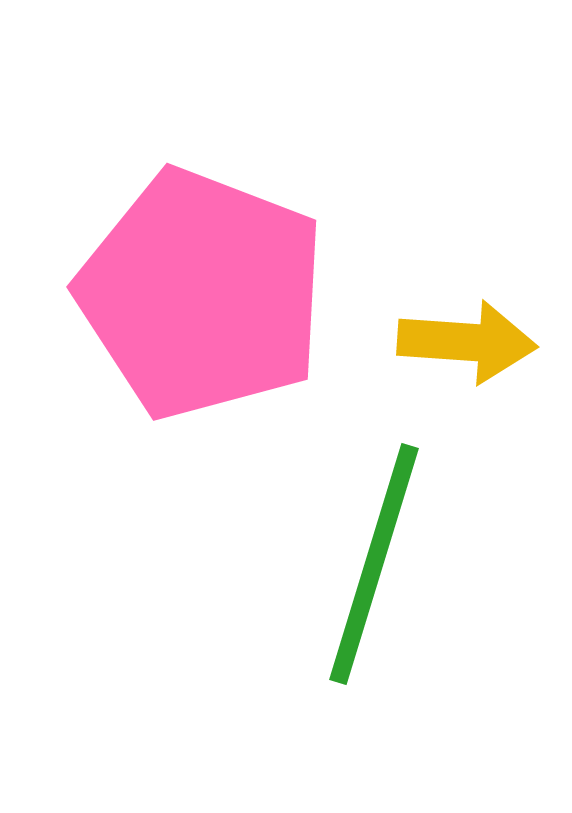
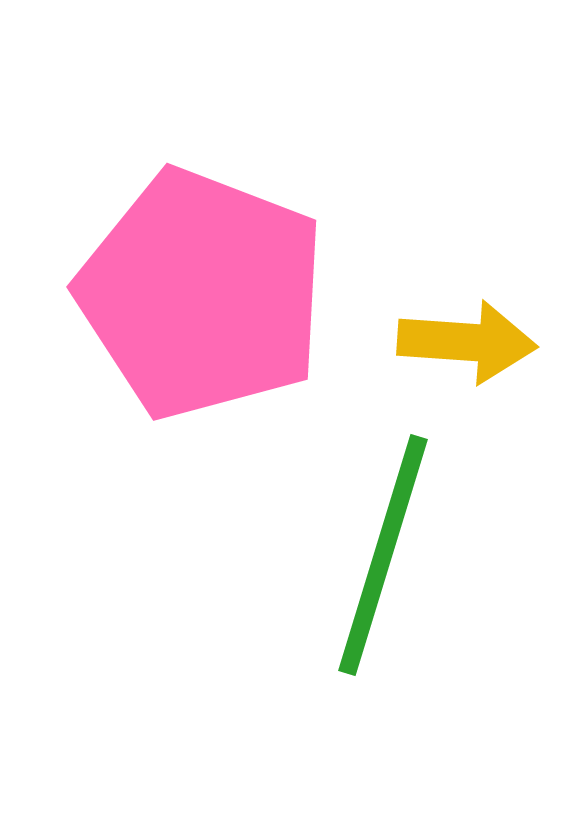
green line: moved 9 px right, 9 px up
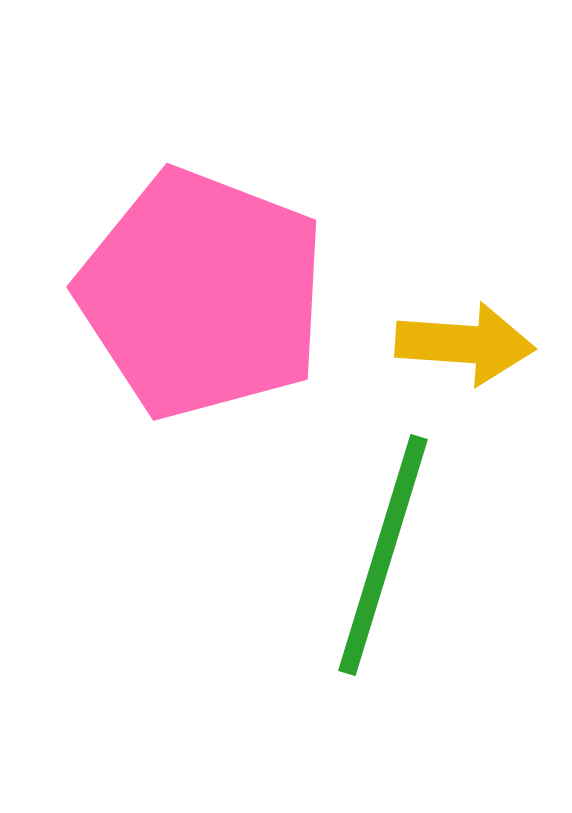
yellow arrow: moved 2 px left, 2 px down
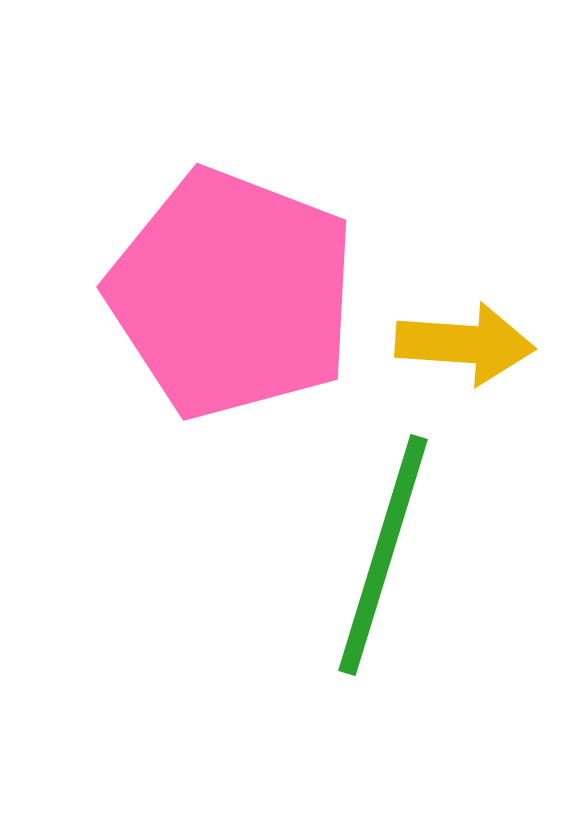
pink pentagon: moved 30 px right
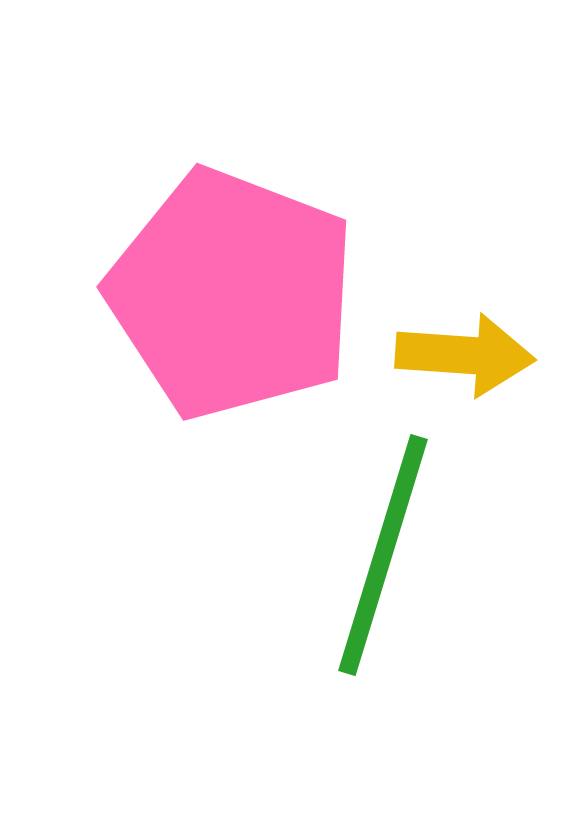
yellow arrow: moved 11 px down
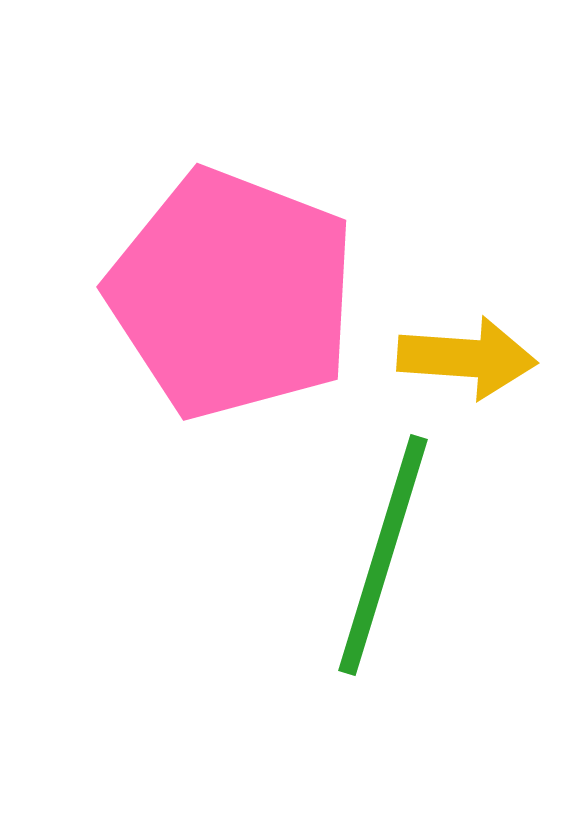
yellow arrow: moved 2 px right, 3 px down
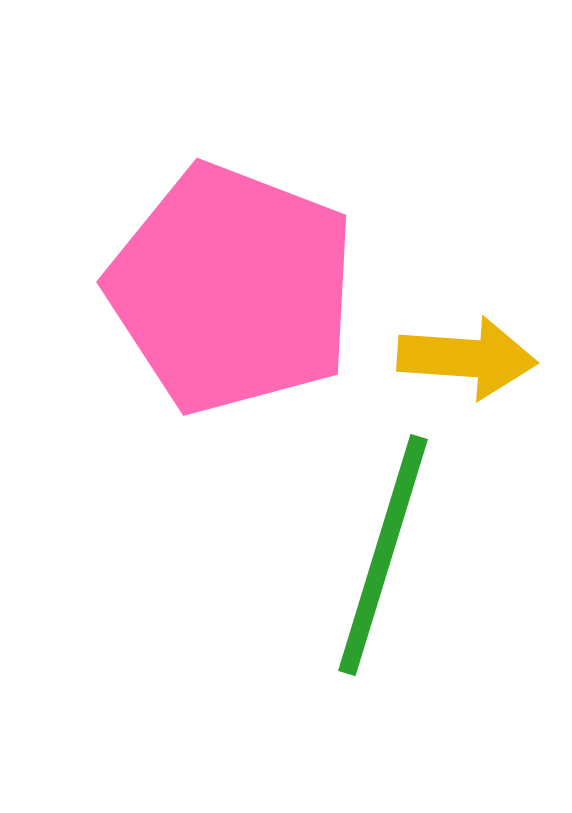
pink pentagon: moved 5 px up
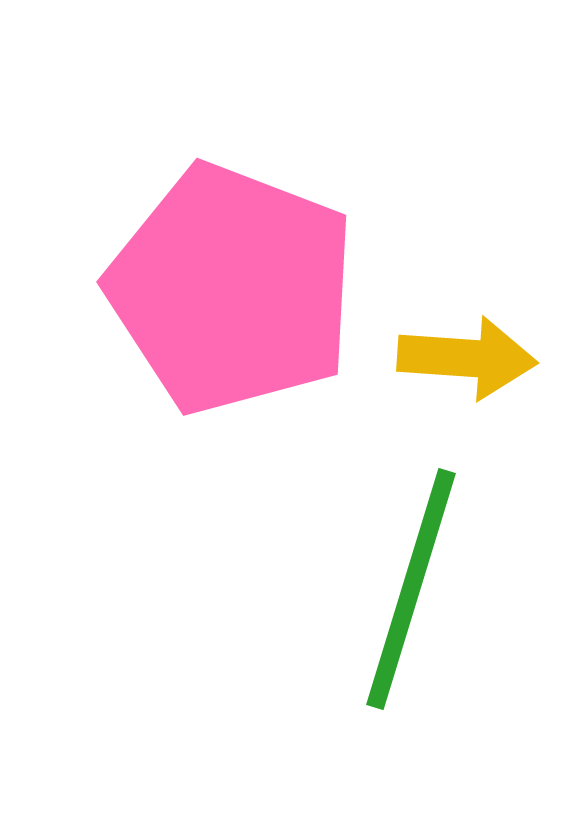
green line: moved 28 px right, 34 px down
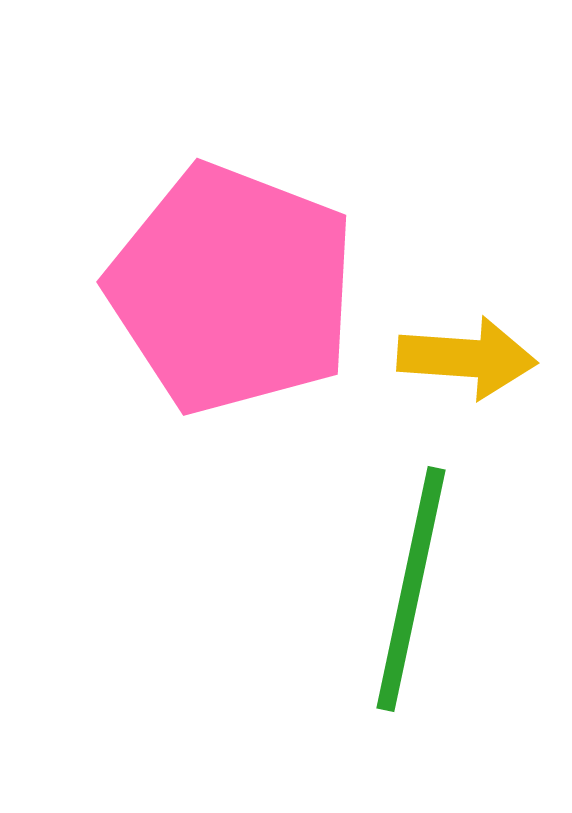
green line: rotated 5 degrees counterclockwise
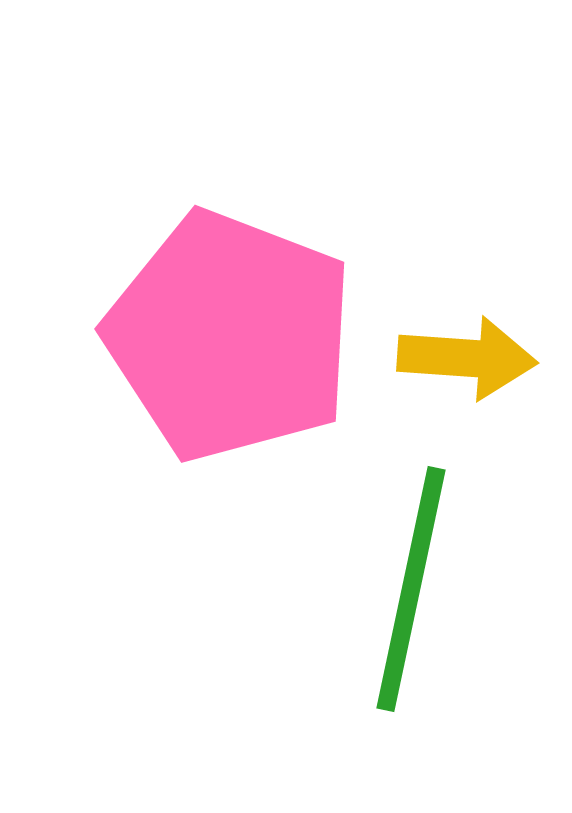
pink pentagon: moved 2 px left, 47 px down
